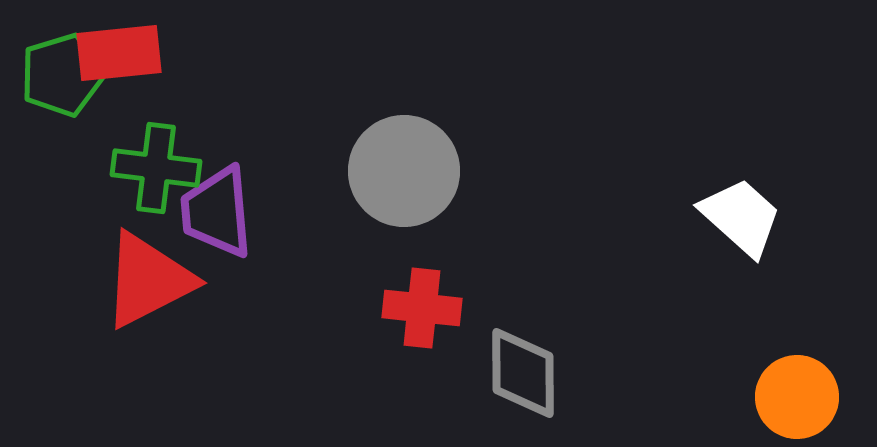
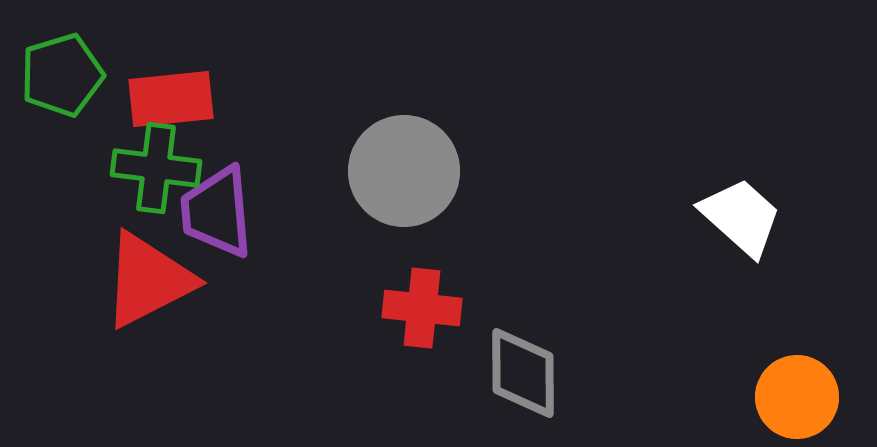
red rectangle: moved 52 px right, 46 px down
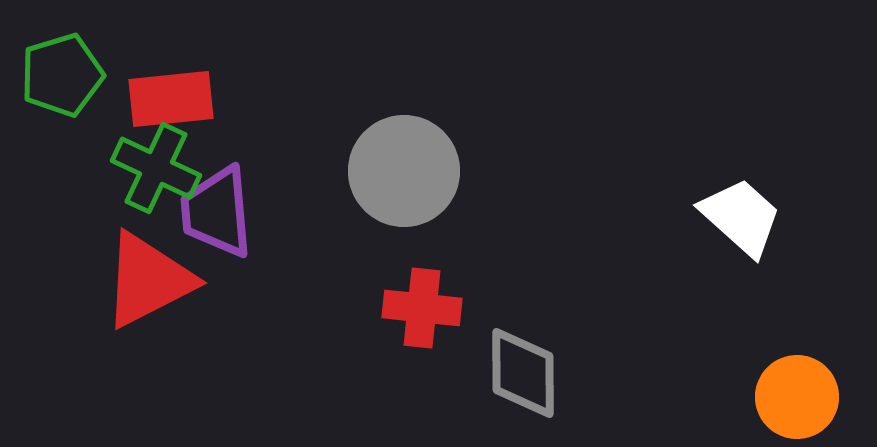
green cross: rotated 18 degrees clockwise
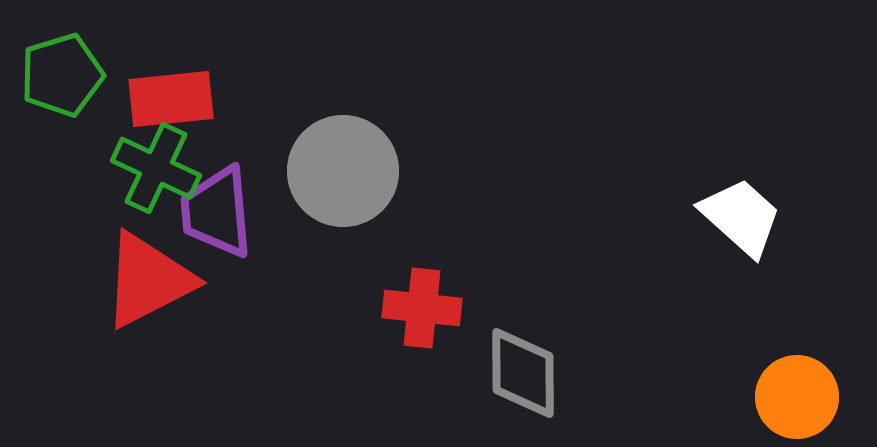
gray circle: moved 61 px left
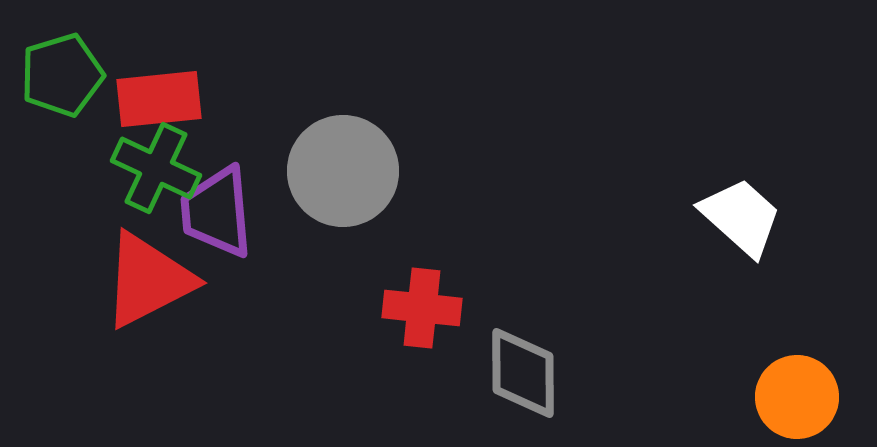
red rectangle: moved 12 px left
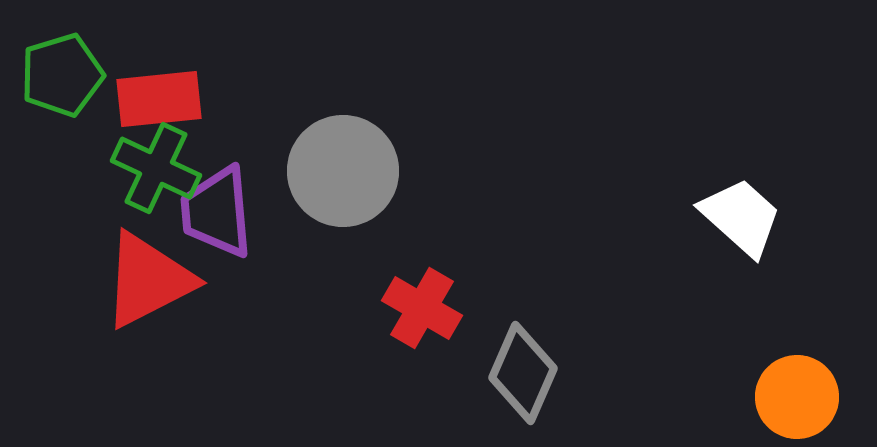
red cross: rotated 24 degrees clockwise
gray diamond: rotated 24 degrees clockwise
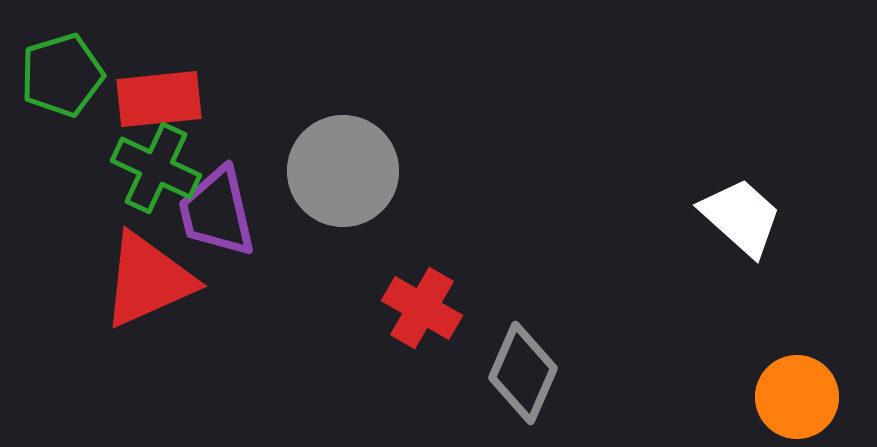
purple trapezoid: rotated 8 degrees counterclockwise
red triangle: rotated 3 degrees clockwise
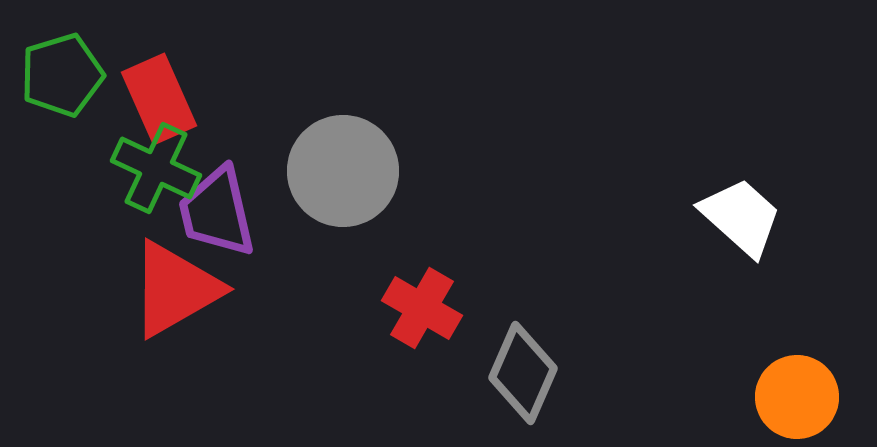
red rectangle: rotated 72 degrees clockwise
red triangle: moved 27 px right, 9 px down; rotated 6 degrees counterclockwise
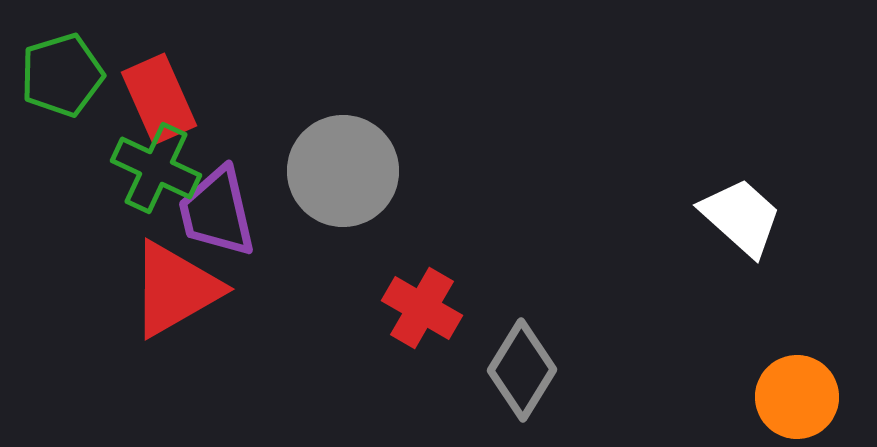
gray diamond: moved 1 px left, 3 px up; rotated 8 degrees clockwise
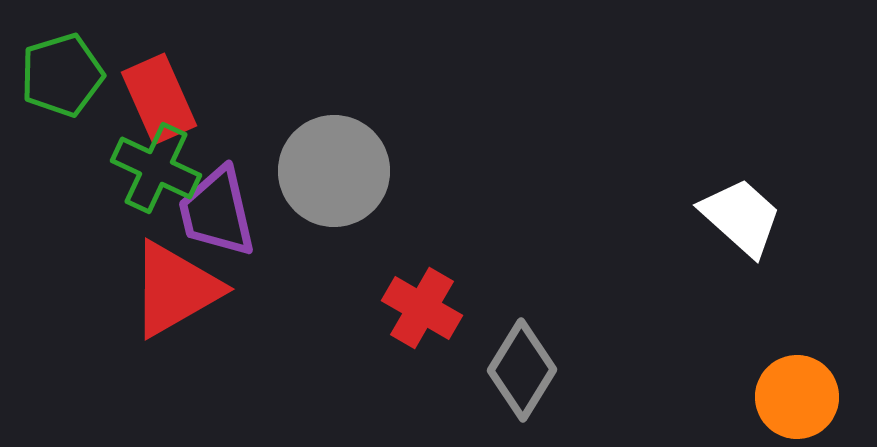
gray circle: moved 9 px left
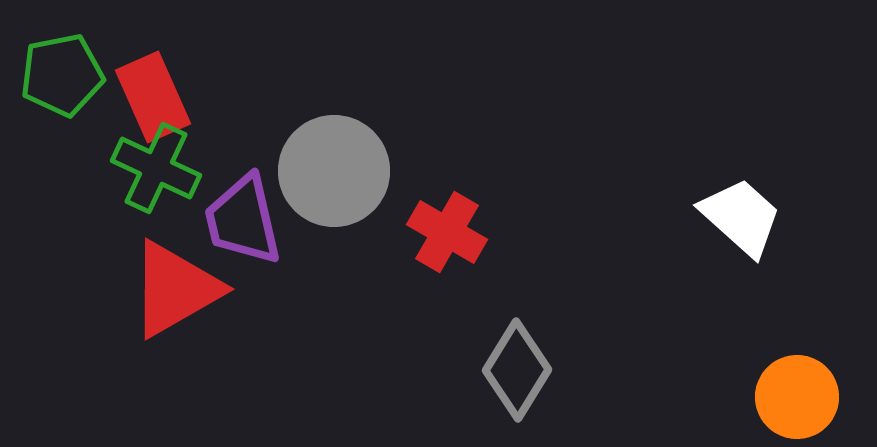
green pentagon: rotated 6 degrees clockwise
red rectangle: moved 6 px left, 2 px up
purple trapezoid: moved 26 px right, 8 px down
red cross: moved 25 px right, 76 px up
gray diamond: moved 5 px left
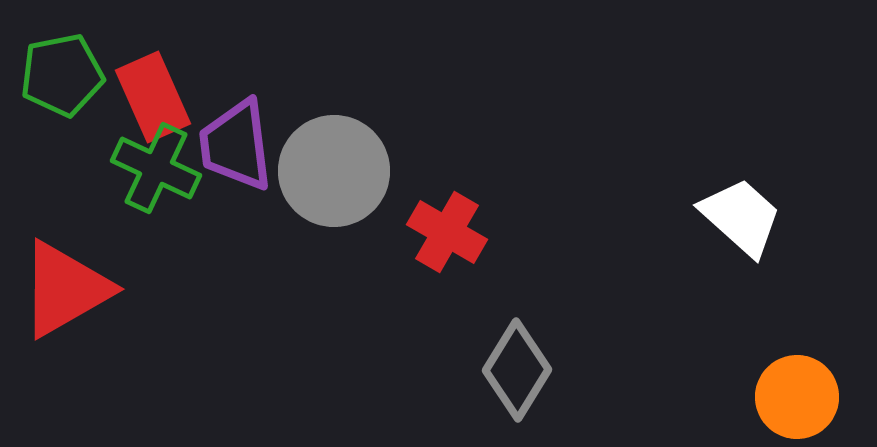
purple trapezoid: moved 7 px left, 75 px up; rotated 6 degrees clockwise
red triangle: moved 110 px left
